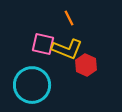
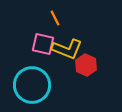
orange line: moved 14 px left
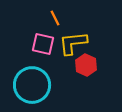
yellow L-shape: moved 6 px right, 6 px up; rotated 152 degrees clockwise
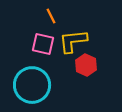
orange line: moved 4 px left, 2 px up
yellow L-shape: moved 2 px up
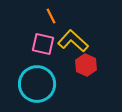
yellow L-shape: rotated 48 degrees clockwise
cyan circle: moved 5 px right, 1 px up
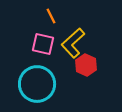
yellow L-shape: moved 2 px down; rotated 84 degrees counterclockwise
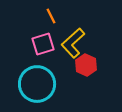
pink square: rotated 30 degrees counterclockwise
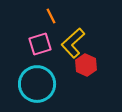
pink square: moved 3 px left
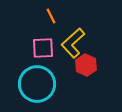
pink square: moved 3 px right, 4 px down; rotated 15 degrees clockwise
